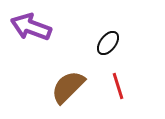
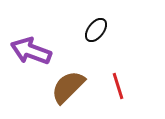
purple arrow: moved 24 px down
black ellipse: moved 12 px left, 13 px up
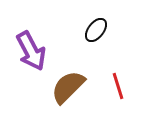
purple arrow: rotated 138 degrees counterclockwise
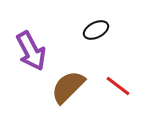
black ellipse: rotated 25 degrees clockwise
red line: rotated 36 degrees counterclockwise
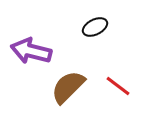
black ellipse: moved 1 px left, 3 px up
purple arrow: rotated 132 degrees clockwise
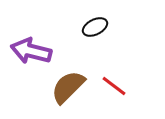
red line: moved 4 px left
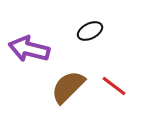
black ellipse: moved 5 px left, 4 px down
purple arrow: moved 2 px left, 2 px up
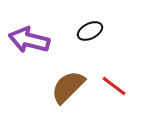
purple arrow: moved 9 px up
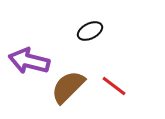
purple arrow: moved 21 px down
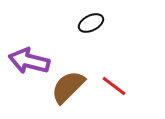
black ellipse: moved 1 px right, 8 px up
